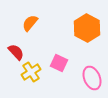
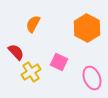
orange semicircle: moved 3 px right, 1 px down; rotated 12 degrees counterclockwise
pink square: moved 1 px up
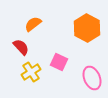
orange semicircle: rotated 24 degrees clockwise
red semicircle: moved 5 px right, 5 px up
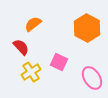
pink ellipse: rotated 10 degrees counterclockwise
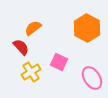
orange semicircle: moved 4 px down
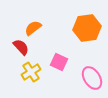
orange hexagon: rotated 24 degrees clockwise
